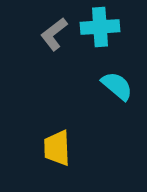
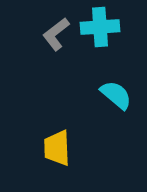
gray L-shape: moved 2 px right
cyan semicircle: moved 1 px left, 9 px down
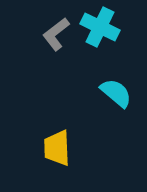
cyan cross: rotated 30 degrees clockwise
cyan semicircle: moved 2 px up
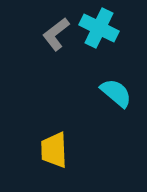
cyan cross: moved 1 px left, 1 px down
yellow trapezoid: moved 3 px left, 2 px down
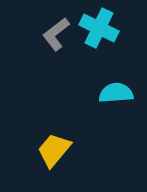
cyan semicircle: rotated 44 degrees counterclockwise
yellow trapezoid: rotated 42 degrees clockwise
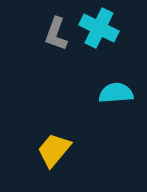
gray L-shape: rotated 32 degrees counterclockwise
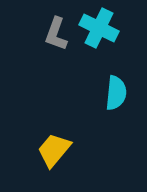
cyan semicircle: rotated 100 degrees clockwise
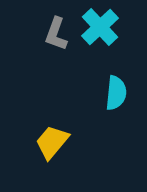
cyan cross: moved 1 px right, 1 px up; rotated 21 degrees clockwise
yellow trapezoid: moved 2 px left, 8 px up
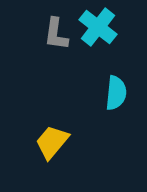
cyan cross: moved 2 px left; rotated 9 degrees counterclockwise
gray L-shape: rotated 12 degrees counterclockwise
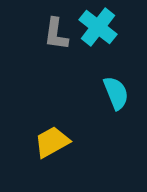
cyan semicircle: rotated 28 degrees counterclockwise
yellow trapezoid: rotated 21 degrees clockwise
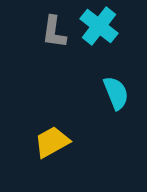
cyan cross: moved 1 px right, 1 px up
gray L-shape: moved 2 px left, 2 px up
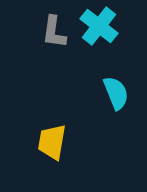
yellow trapezoid: rotated 51 degrees counterclockwise
